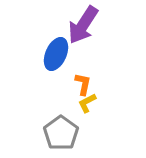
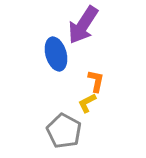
blue ellipse: rotated 40 degrees counterclockwise
orange L-shape: moved 13 px right, 3 px up
gray pentagon: moved 3 px right, 2 px up; rotated 8 degrees counterclockwise
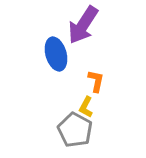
yellow L-shape: moved 1 px left, 4 px down; rotated 35 degrees counterclockwise
gray pentagon: moved 11 px right, 1 px up
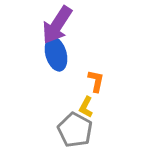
purple arrow: moved 26 px left
